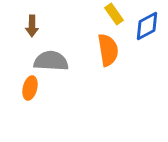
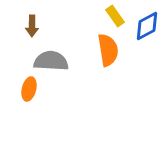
yellow rectangle: moved 1 px right, 2 px down
orange ellipse: moved 1 px left, 1 px down
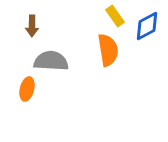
orange ellipse: moved 2 px left
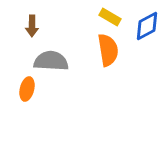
yellow rectangle: moved 5 px left, 1 px down; rotated 25 degrees counterclockwise
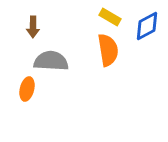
brown arrow: moved 1 px right, 1 px down
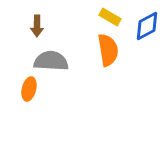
brown arrow: moved 4 px right, 1 px up
orange ellipse: moved 2 px right
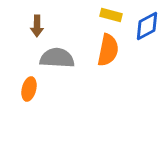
yellow rectangle: moved 1 px right, 2 px up; rotated 15 degrees counterclockwise
orange semicircle: rotated 20 degrees clockwise
gray semicircle: moved 6 px right, 3 px up
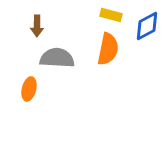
orange semicircle: moved 1 px up
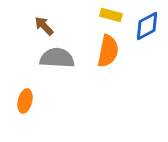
brown arrow: moved 7 px right; rotated 135 degrees clockwise
orange semicircle: moved 2 px down
orange ellipse: moved 4 px left, 12 px down
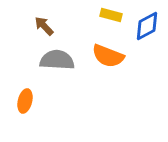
orange semicircle: moved 5 px down; rotated 100 degrees clockwise
gray semicircle: moved 2 px down
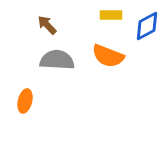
yellow rectangle: rotated 15 degrees counterclockwise
brown arrow: moved 3 px right, 1 px up
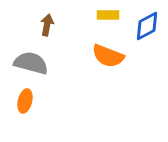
yellow rectangle: moved 3 px left
brown arrow: rotated 55 degrees clockwise
gray semicircle: moved 26 px left, 3 px down; rotated 12 degrees clockwise
